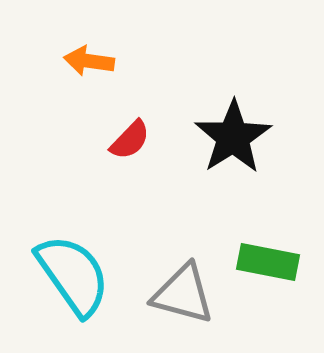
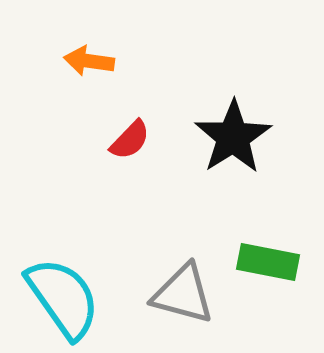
cyan semicircle: moved 10 px left, 23 px down
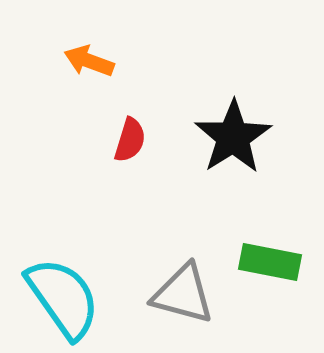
orange arrow: rotated 12 degrees clockwise
red semicircle: rotated 27 degrees counterclockwise
green rectangle: moved 2 px right
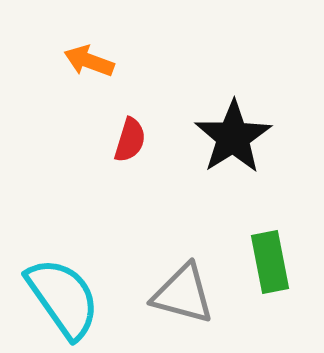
green rectangle: rotated 68 degrees clockwise
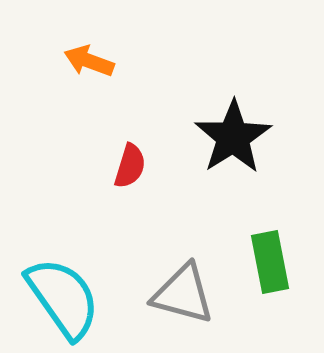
red semicircle: moved 26 px down
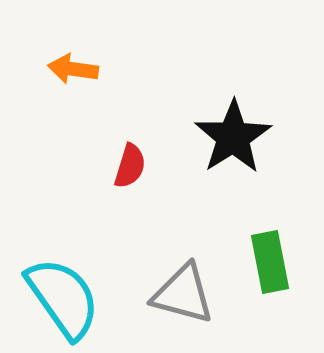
orange arrow: moved 16 px left, 8 px down; rotated 12 degrees counterclockwise
